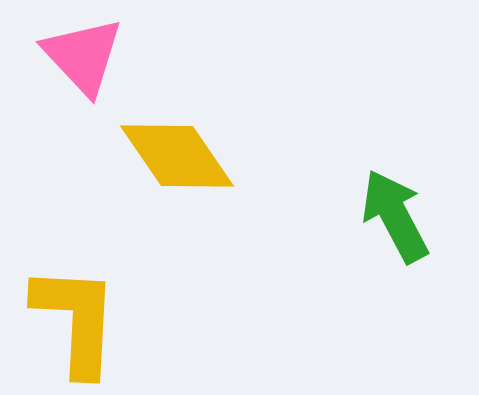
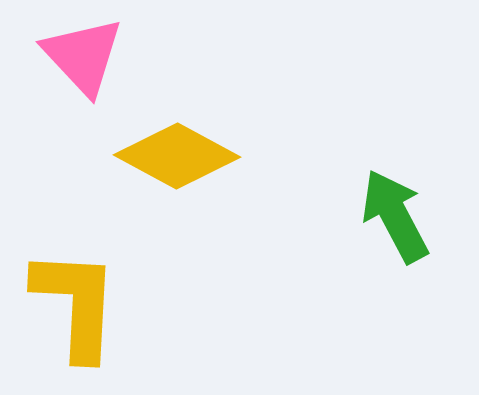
yellow diamond: rotated 27 degrees counterclockwise
yellow L-shape: moved 16 px up
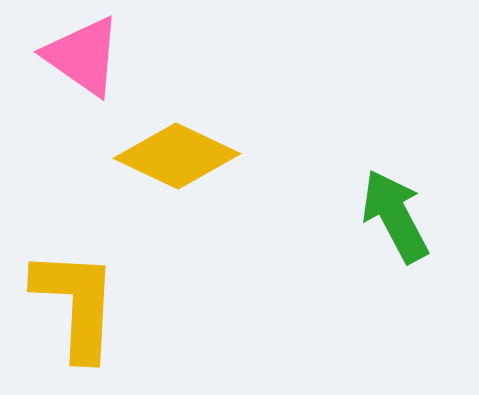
pink triangle: rotated 12 degrees counterclockwise
yellow diamond: rotated 3 degrees counterclockwise
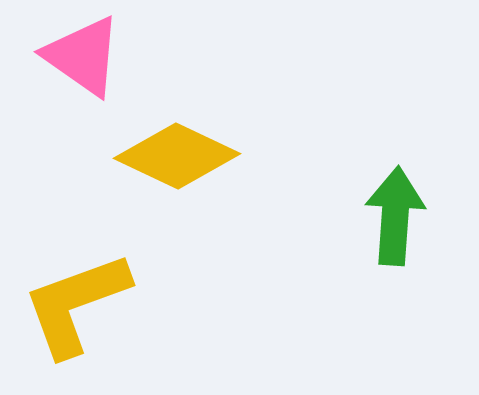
green arrow: rotated 32 degrees clockwise
yellow L-shape: rotated 113 degrees counterclockwise
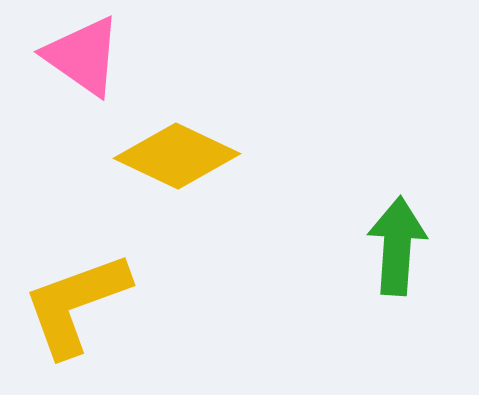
green arrow: moved 2 px right, 30 px down
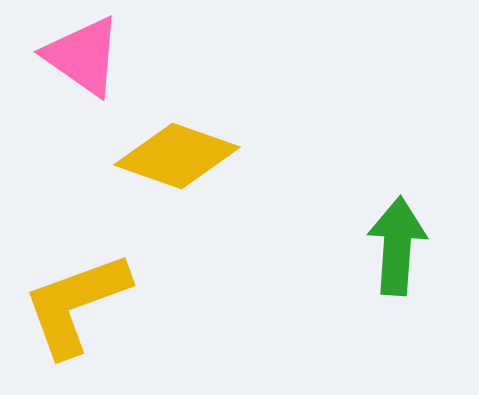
yellow diamond: rotated 6 degrees counterclockwise
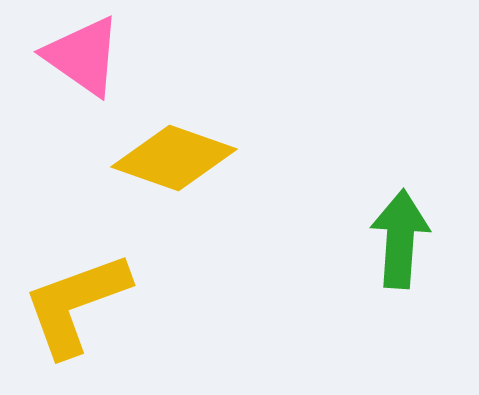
yellow diamond: moved 3 px left, 2 px down
green arrow: moved 3 px right, 7 px up
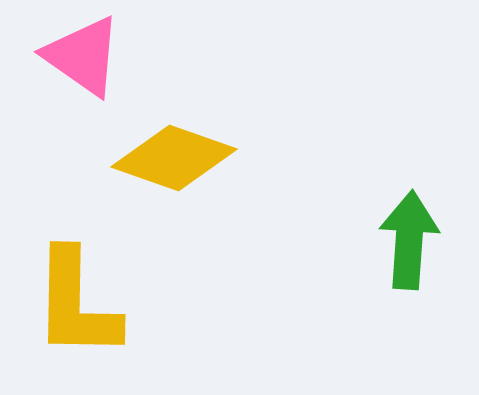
green arrow: moved 9 px right, 1 px down
yellow L-shape: rotated 69 degrees counterclockwise
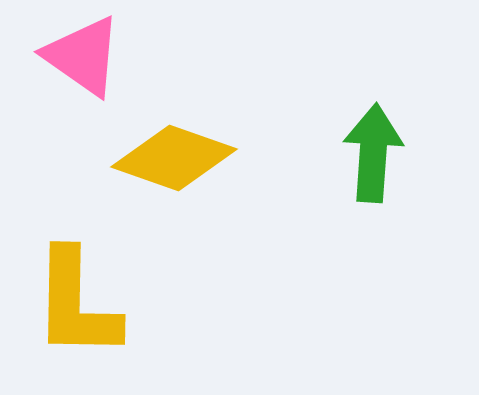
green arrow: moved 36 px left, 87 px up
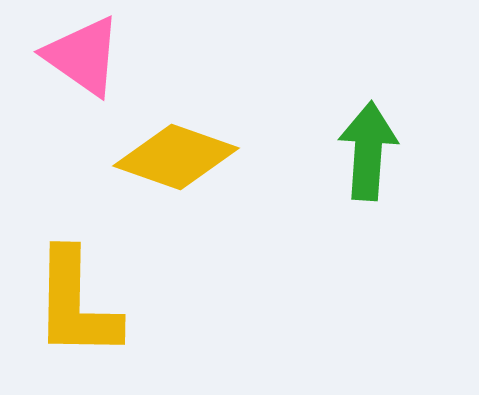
green arrow: moved 5 px left, 2 px up
yellow diamond: moved 2 px right, 1 px up
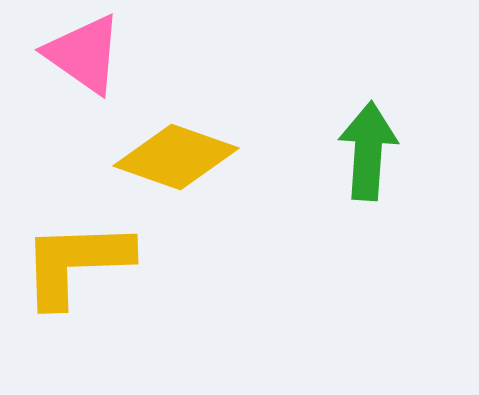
pink triangle: moved 1 px right, 2 px up
yellow L-shape: moved 41 px up; rotated 87 degrees clockwise
